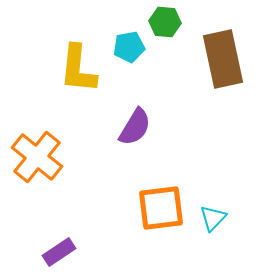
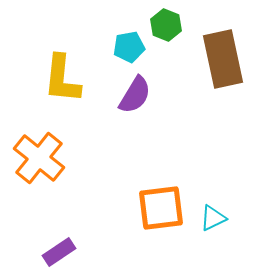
green hexagon: moved 1 px right, 3 px down; rotated 16 degrees clockwise
yellow L-shape: moved 16 px left, 10 px down
purple semicircle: moved 32 px up
orange cross: moved 2 px right, 1 px down
cyan triangle: rotated 20 degrees clockwise
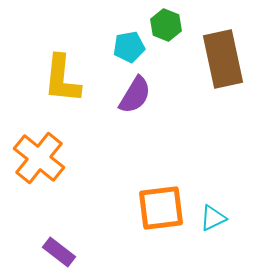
purple rectangle: rotated 72 degrees clockwise
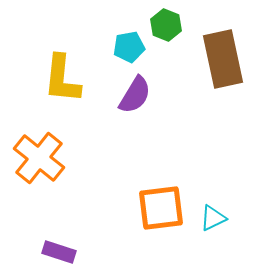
purple rectangle: rotated 20 degrees counterclockwise
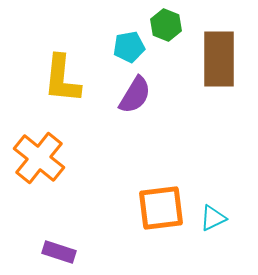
brown rectangle: moved 4 px left; rotated 12 degrees clockwise
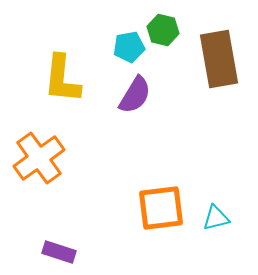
green hexagon: moved 3 px left, 5 px down; rotated 8 degrees counterclockwise
brown rectangle: rotated 10 degrees counterclockwise
orange cross: rotated 15 degrees clockwise
cyan triangle: moved 3 px right; rotated 12 degrees clockwise
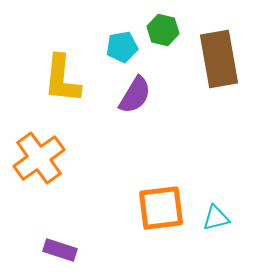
cyan pentagon: moved 7 px left
purple rectangle: moved 1 px right, 2 px up
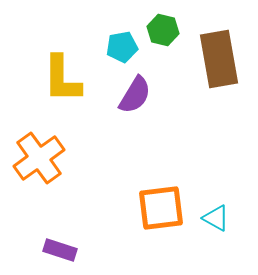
yellow L-shape: rotated 6 degrees counterclockwise
cyan triangle: rotated 44 degrees clockwise
